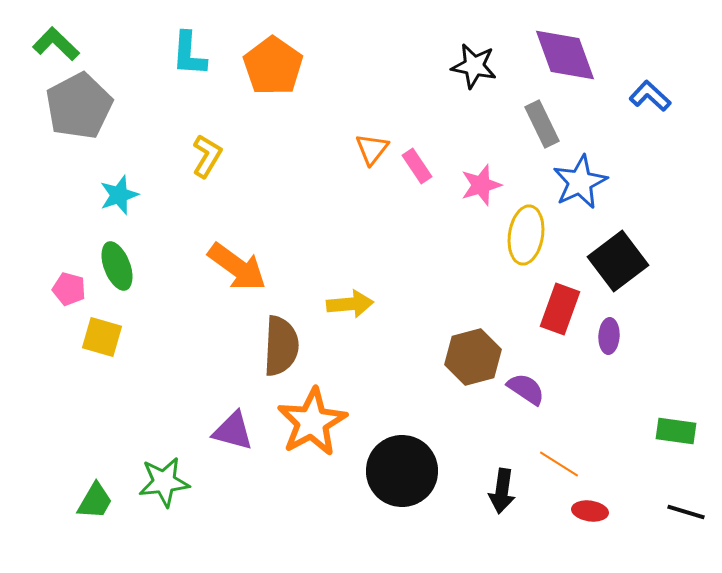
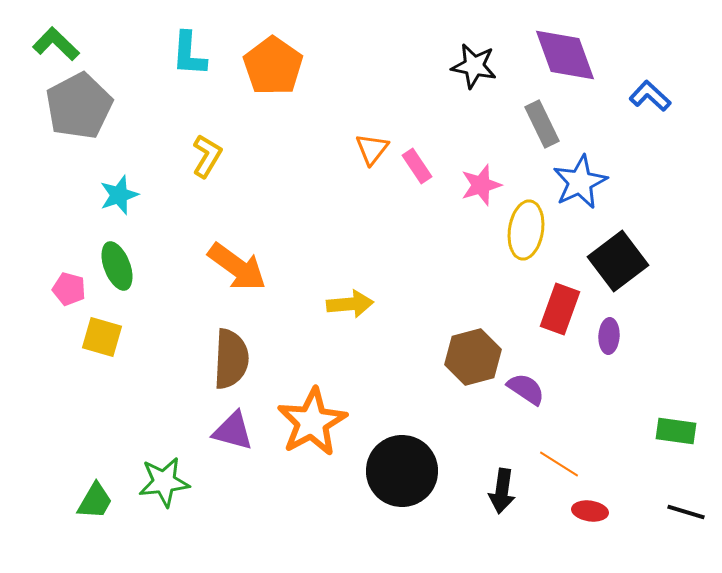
yellow ellipse: moved 5 px up
brown semicircle: moved 50 px left, 13 px down
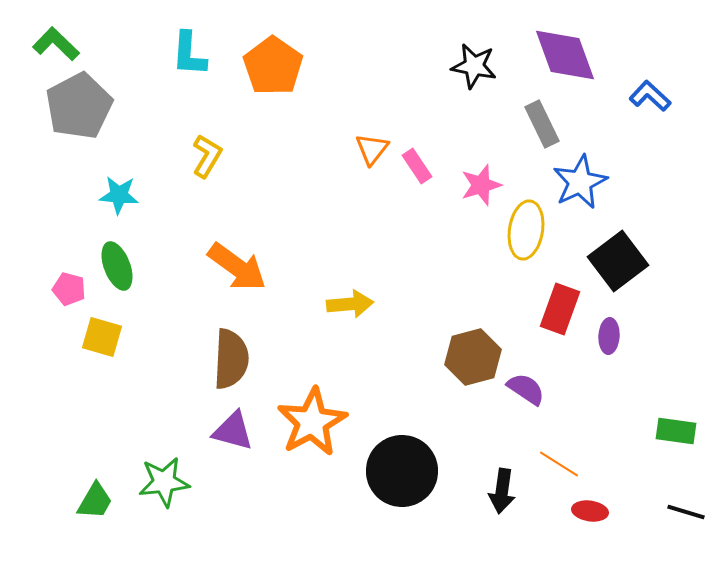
cyan star: rotated 24 degrees clockwise
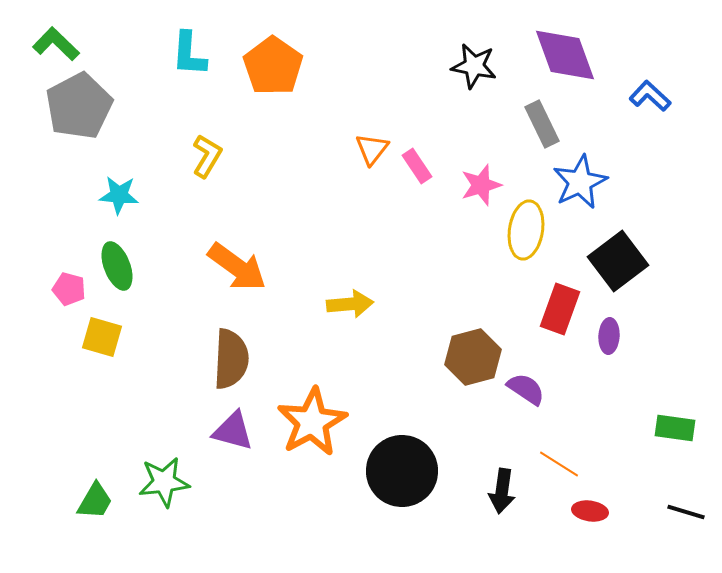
green rectangle: moved 1 px left, 3 px up
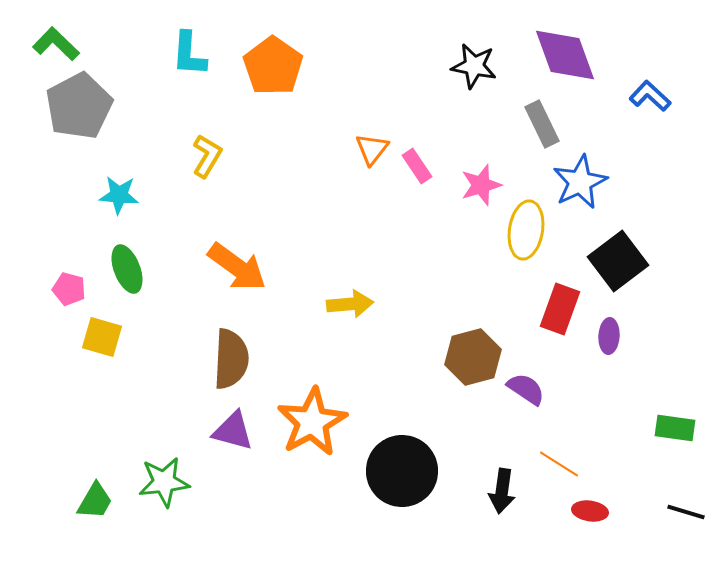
green ellipse: moved 10 px right, 3 px down
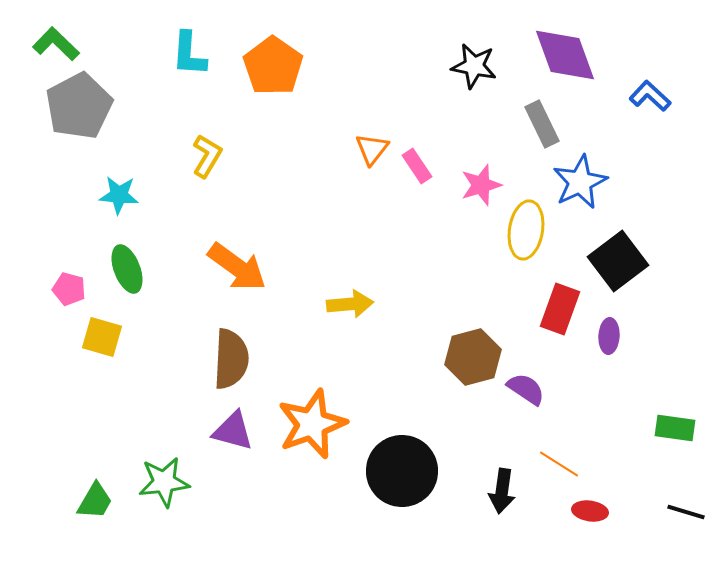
orange star: moved 2 px down; rotated 8 degrees clockwise
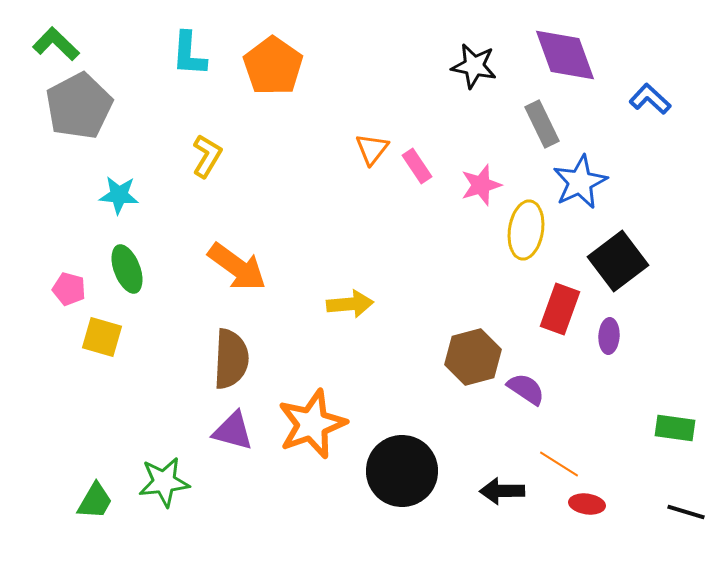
blue L-shape: moved 3 px down
black arrow: rotated 81 degrees clockwise
red ellipse: moved 3 px left, 7 px up
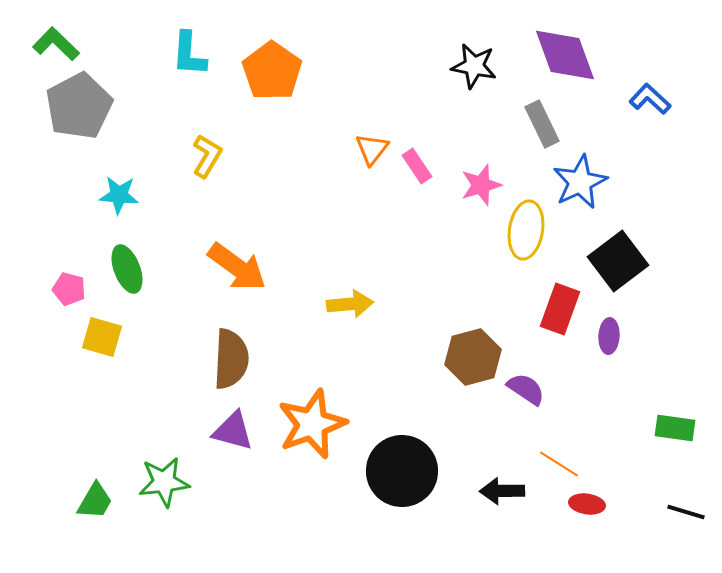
orange pentagon: moved 1 px left, 5 px down
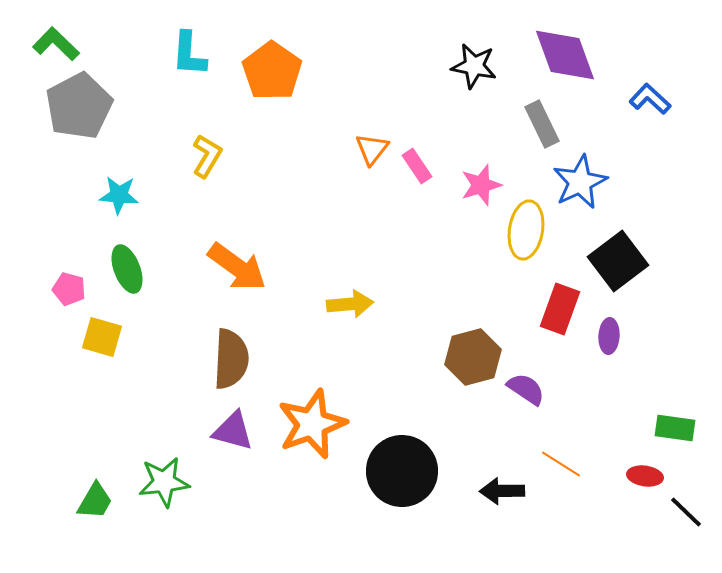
orange line: moved 2 px right
red ellipse: moved 58 px right, 28 px up
black line: rotated 27 degrees clockwise
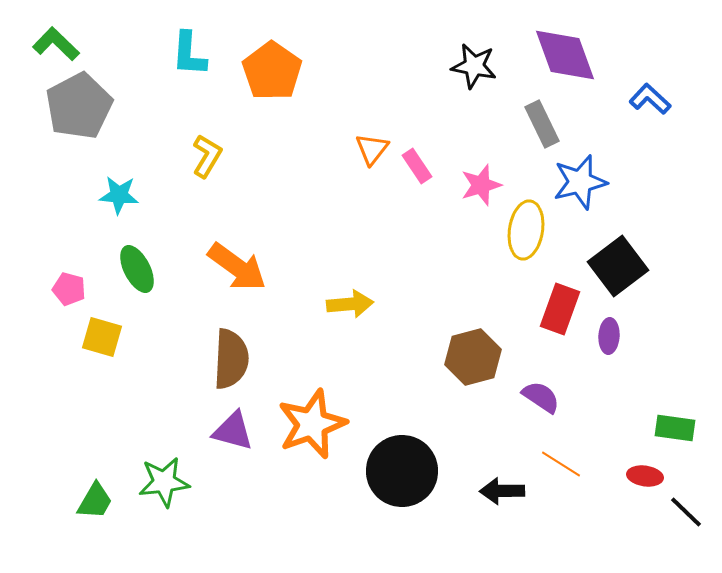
blue star: rotated 12 degrees clockwise
black square: moved 5 px down
green ellipse: moved 10 px right; rotated 6 degrees counterclockwise
purple semicircle: moved 15 px right, 8 px down
